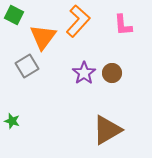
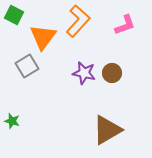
pink L-shape: moved 2 px right; rotated 105 degrees counterclockwise
purple star: rotated 25 degrees counterclockwise
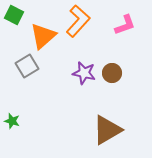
orange triangle: moved 1 px up; rotated 12 degrees clockwise
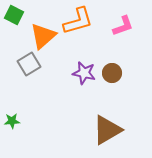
orange L-shape: rotated 32 degrees clockwise
pink L-shape: moved 2 px left, 1 px down
gray square: moved 2 px right, 2 px up
green star: rotated 21 degrees counterclockwise
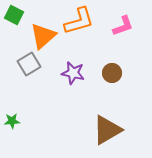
orange L-shape: moved 1 px right
purple star: moved 11 px left
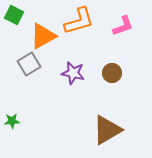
orange triangle: rotated 12 degrees clockwise
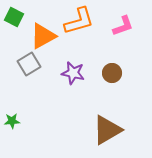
green square: moved 2 px down
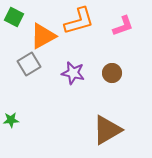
green star: moved 1 px left, 1 px up
